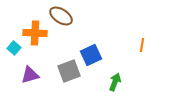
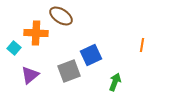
orange cross: moved 1 px right
purple triangle: rotated 24 degrees counterclockwise
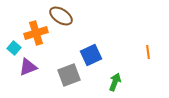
orange cross: rotated 20 degrees counterclockwise
orange line: moved 6 px right, 7 px down; rotated 16 degrees counterclockwise
gray square: moved 4 px down
purple triangle: moved 2 px left, 8 px up; rotated 18 degrees clockwise
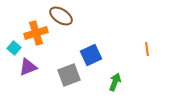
orange line: moved 1 px left, 3 px up
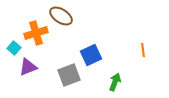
orange line: moved 4 px left, 1 px down
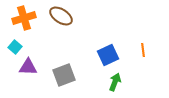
orange cross: moved 12 px left, 15 px up
cyan square: moved 1 px right, 1 px up
blue square: moved 17 px right
purple triangle: rotated 24 degrees clockwise
gray square: moved 5 px left
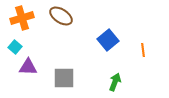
orange cross: moved 2 px left
blue square: moved 15 px up; rotated 15 degrees counterclockwise
gray square: moved 3 px down; rotated 20 degrees clockwise
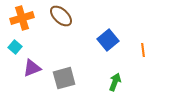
brown ellipse: rotated 10 degrees clockwise
purple triangle: moved 4 px right, 1 px down; rotated 24 degrees counterclockwise
gray square: rotated 15 degrees counterclockwise
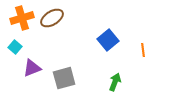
brown ellipse: moved 9 px left, 2 px down; rotated 75 degrees counterclockwise
